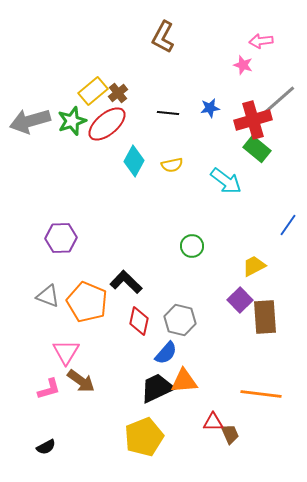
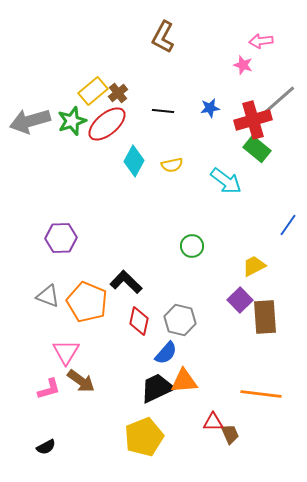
black line: moved 5 px left, 2 px up
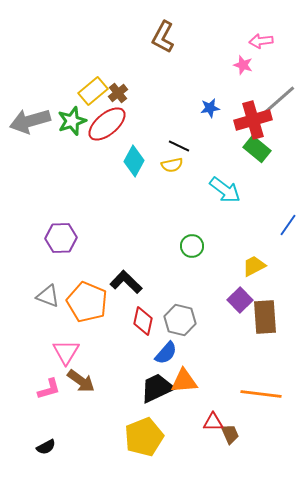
black line: moved 16 px right, 35 px down; rotated 20 degrees clockwise
cyan arrow: moved 1 px left, 9 px down
red diamond: moved 4 px right
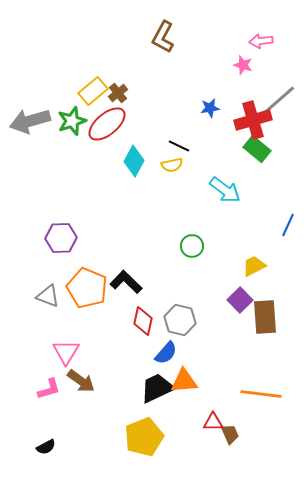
blue line: rotated 10 degrees counterclockwise
orange pentagon: moved 14 px up
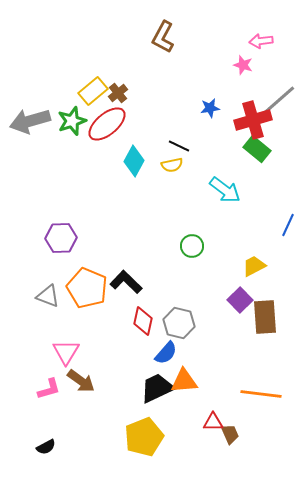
gray hexagon: moved 1 px left, 3 px down
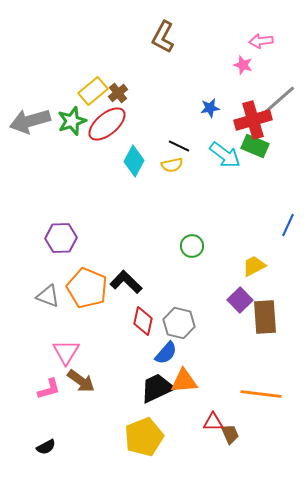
green rectangle: moved 2 px left, 3 px up; rotated 16 degrees counterclockwise
cyan arrow: moved 35 px up
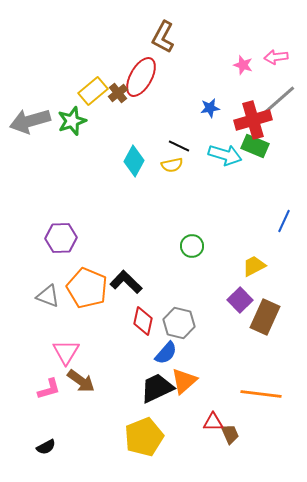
pink arrow: moved 15 px right, 16 px down
red ellipse: moved 34 px right, 47 px up; rotated 21 degrees counterclockwise
cyan arrow: rotated 20 degrees counterclockwise
blue line: moved 4 px left, 4 px up
brown rectangle: rotated 28 degrees clockwise
orange triangle: rotated 36 degrees counterclockwise
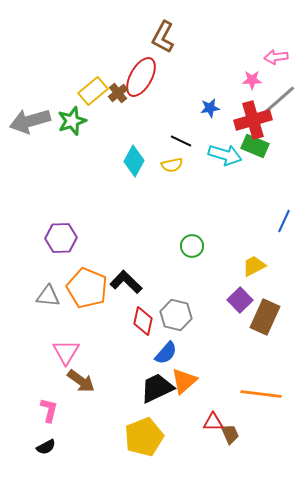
pink star: moved 9 px right, 15 px down; rotated 18 degrees counterclockwise
black line: moved 2 px right, 5 px up
gray triangle: rotated 15 degrees counterclockwise
gray hexagon: moved 3 px left, 8 px up
pink L-shape: moved 21 px down; rotated 60 degrees counterclockwise
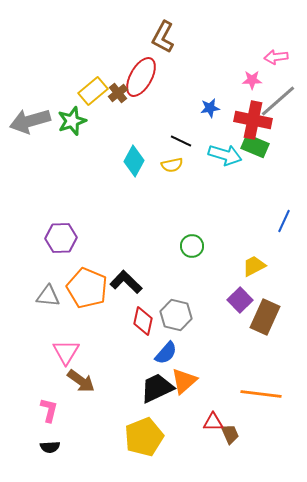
red cross: rotated 27 degrees clockwise
black semicircle: moved 4 px right; rotated 24 degrees clockwise
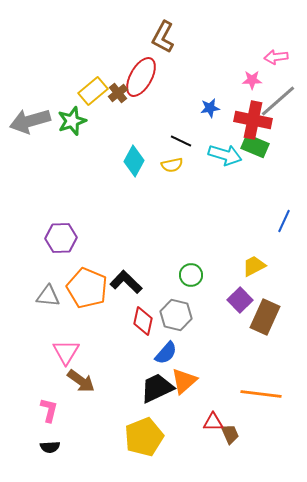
green circle: moved 1 px left, 29 px down
